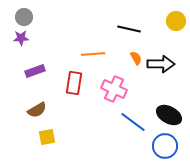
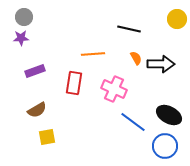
yellow circle: moved 1 px right, 2 px up
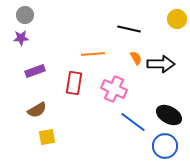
gray circle: moved 1 px right, 2 px up
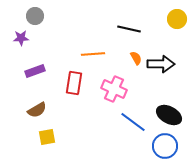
gray circle: moved 10 px right, 1 px down
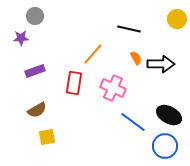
orange line: rotated 45 degrees counterclockwise
pink cross: moved 1 px left, 1 px up
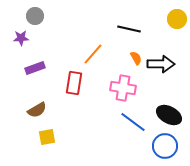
purple rectangle: moved 3 px up
pink cross: moved 10 px right; rotated 15 degrees counterclockwise
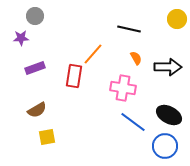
black arrow: moved 7 px right, 3 px down
red rectangle: moved 7 px up
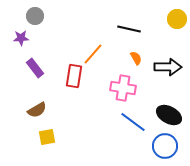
purple rectangle: rotated 72 degrees clockwise
